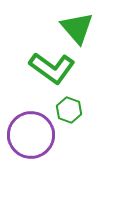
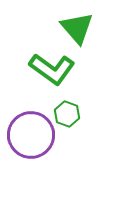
green L-shape: moved 1 px down
green hexagon: moved 2 px left, 4 px down
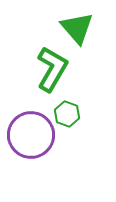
green L-shape: rotated 96 degrees counterclockwise
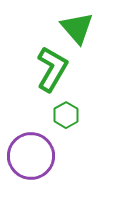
green hexagon: moved 1 px left, 1 px down; rotated 10 degrees clockwise
purple circle: moved 21 px down
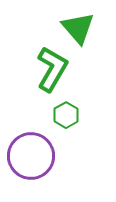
green triangle: moved 1 px right
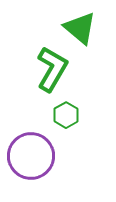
green triangle: moved 2 px right; rotated 9 degrees counterclockwise
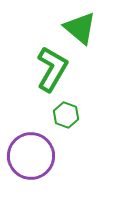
green hexagon: rotated 10 degrees counterclockwise
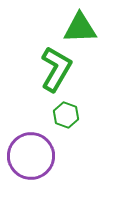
green triangle: rotated 42 degrees counterclockwise
green L-shape: moved 4 px right
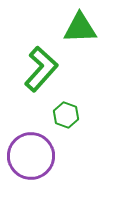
green L-shape: moved 15 px left; rotated 12 degrees clockwise
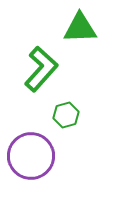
green hexagon: rotated 25 degrees clockwise
